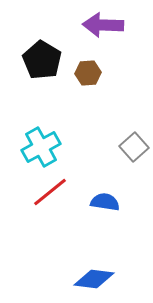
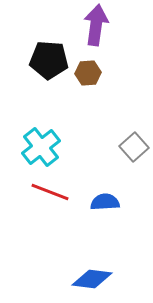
purple arrow: moved 7 px left; rotated 96 degrees clockwise
black pentagon: moved 7 px right; rotated 27 degrees counterclockwise
cyan cross: rotated 9 degrees counterclockwise
red line: rotated 60 degrees clockwise
blue semicircle: rotated 12 degrees counterclockwise
blue diamond: moved 2 px left
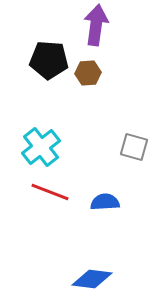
gray square: rotated 32 degrees counterclockwise
